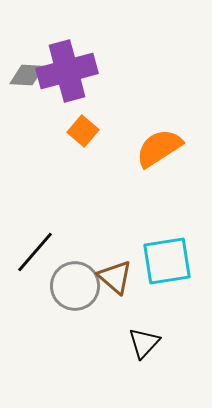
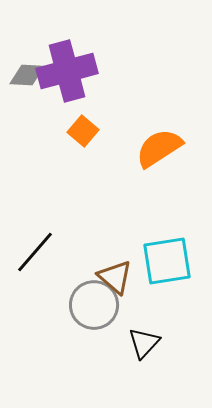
gray circle: moved 19 px right, 19 px down
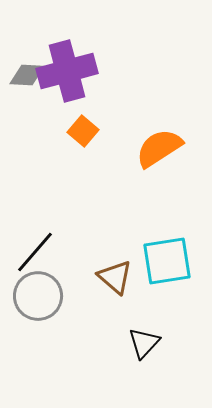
gray circle: moved 56 px left, 9 px up
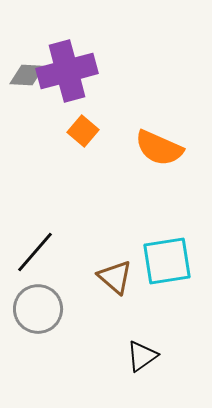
orange semicircle: rotated 123 degrees counterclockwise
gray circle: moved 13 px down
black triangle: moved 2 px left, 13 px down; rotated 12 degrees clockwise
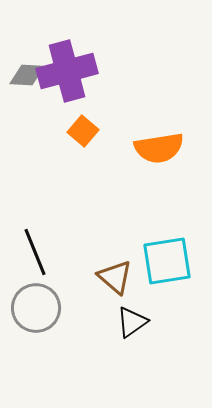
orange semicircle: rotated 33 degrees counterclockwise
black line: rotated 63 degrees counterclockwise
gray circle: moved 2 px left, 1 px up
black triangle: moved 10 px left, 34 px up
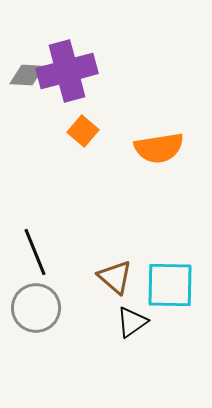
cyan square: moved 3 px right, 24 px down; rotated 10 degrees clockwise
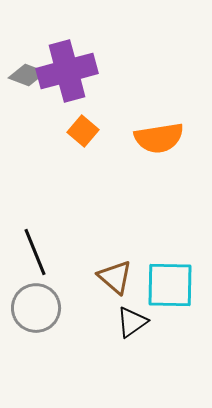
gray diamond: rotated 18 degrees clockwise
orange semicircle: moved 10 px up
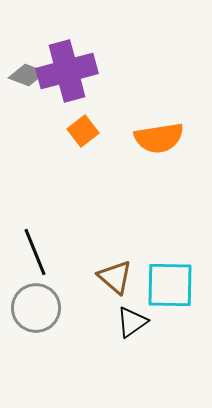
orange square: rotated 12 degrees clockwise
